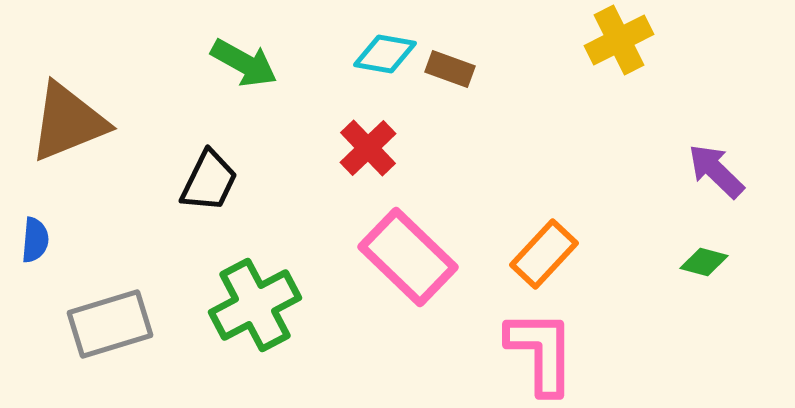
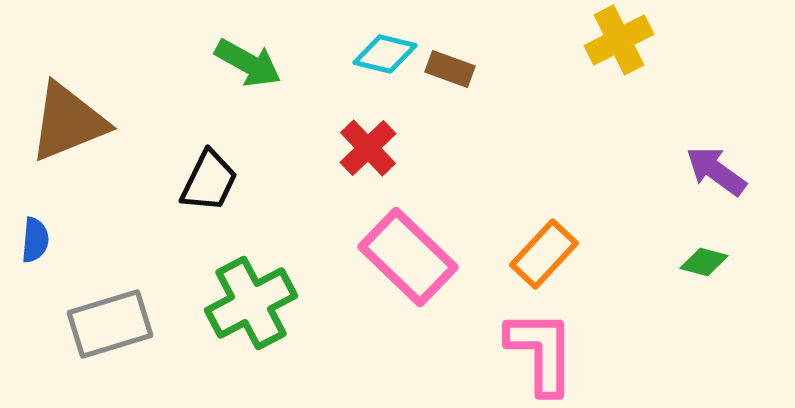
cyan diamond: rotated 4 degrees clockwise
green arrow: moved 4 px right
purple arrow: rotated 8 degrees counterclockwise
green cross: moved 4 px left, 2 px up
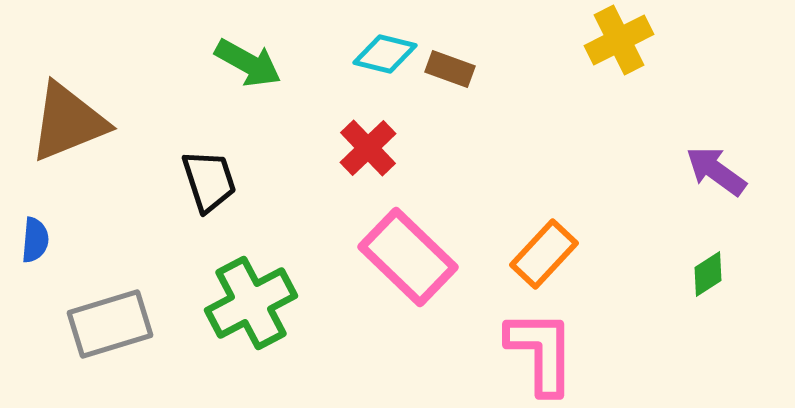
black trapezoid: rotated 44 degrees counterclockwise
green diamond: moved 4 px right, 12 px down; rotated 48 degrees counterclockwise
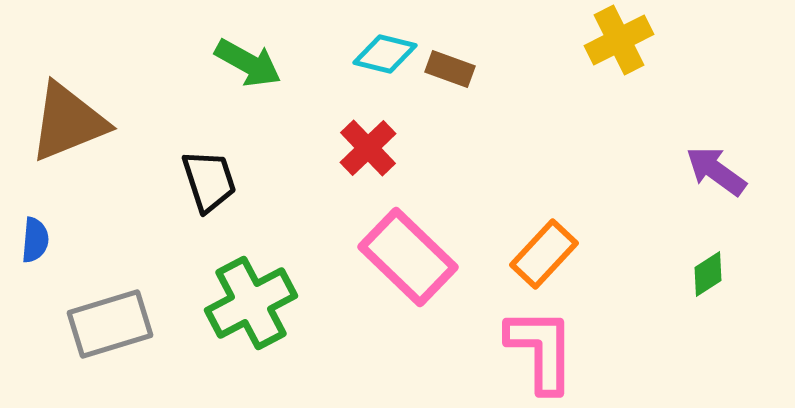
pink L-shape: moved 2 px up
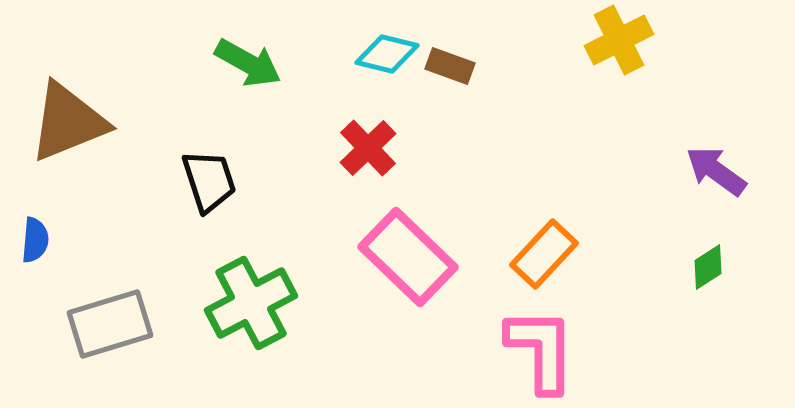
cyan diamond: moved 2 px right
brown rectangle: moved 3 px up
green diamond: moved 7 px up
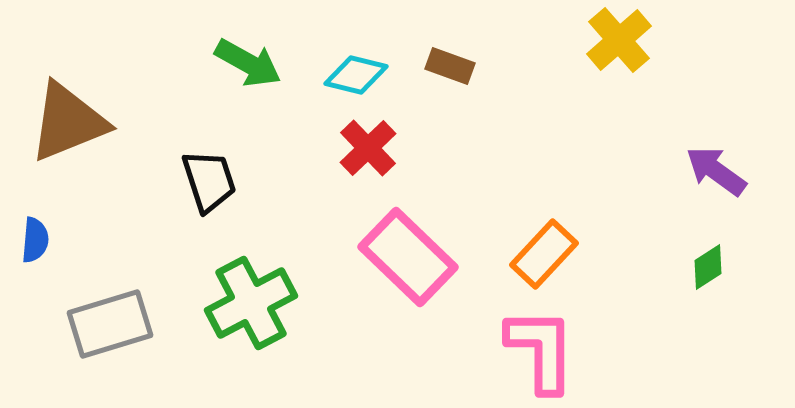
yellow cross: rotated 14 degrees counterclockwise
cyan diamond: moved 31 px left, 21 px down
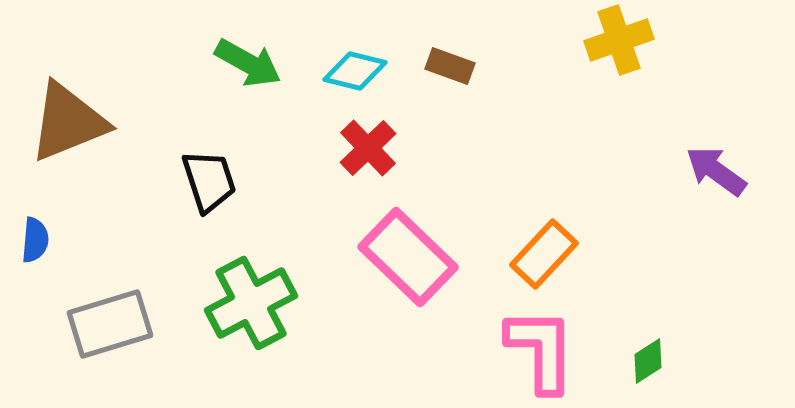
yellow cross: rotated 22 degrees clockwise
cyan diamond: moved 1 px left, 4 px up
green diamond: moved 60 px left, 94 px down
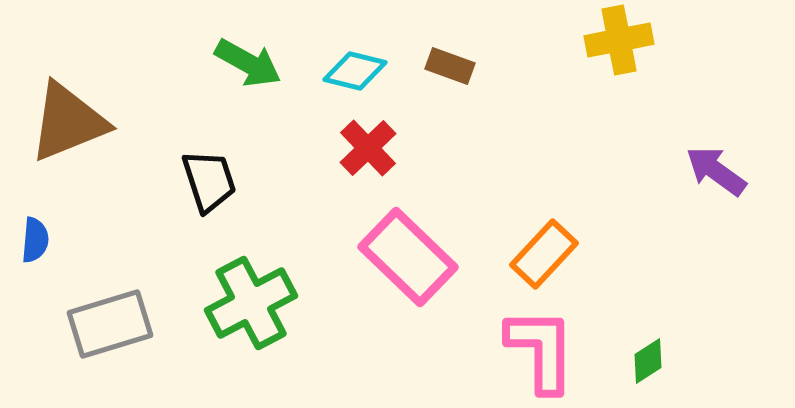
yellow cross: rotated 8 degrees clockwise
